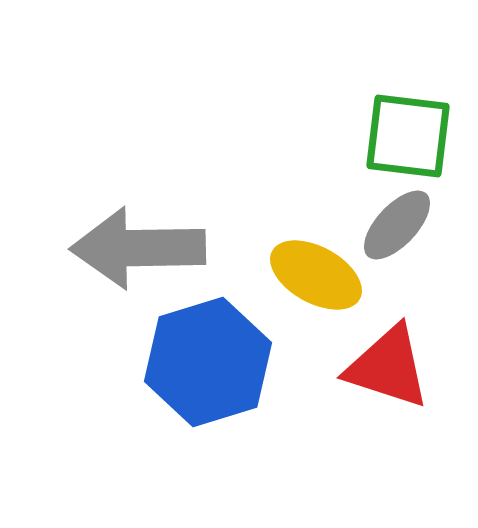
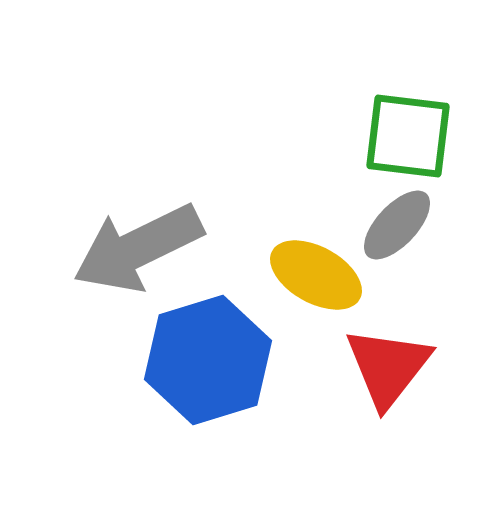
gray arrow: rotated 25 degrees counterclockwise
blue hexagon: moved 2 px up
red triangle: rotated 50 degrees clockwise
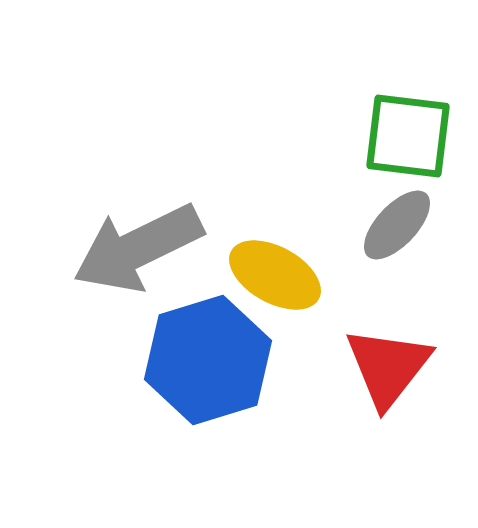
yellow ellipse: moved 41 px left
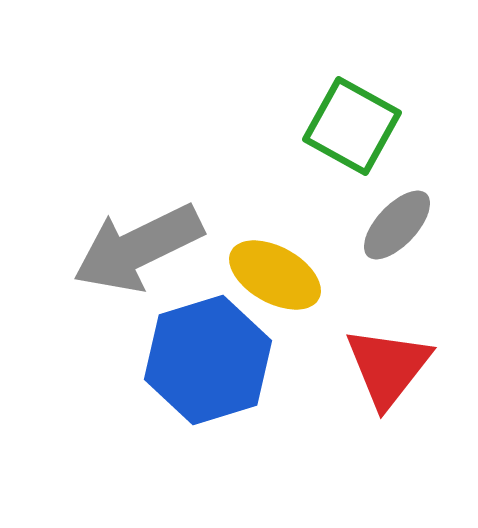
green square: moved 56 px left, 10 px up; rotated 22 degrees clockwise
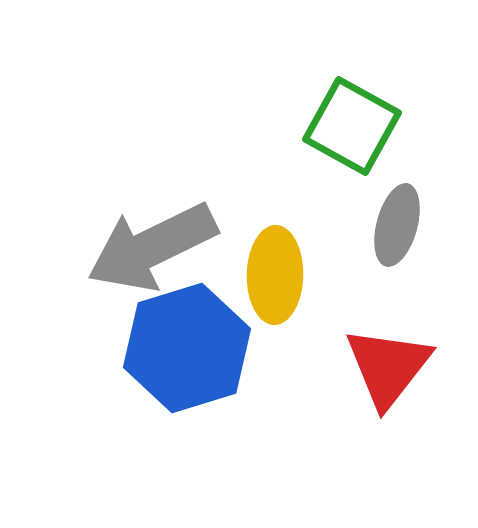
gray ellipse: rotated 28 degrees counterclockwise
gray arrow: moved 14 px right, 1 px up
yellow ellipse: rotated 62 degrees clockwise
blue hexagon: moved 21 px left, 12 px up
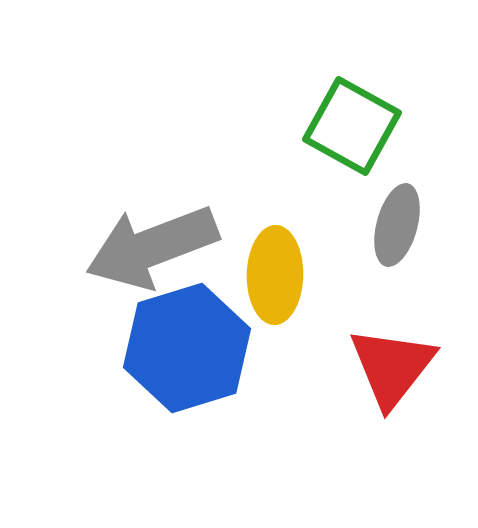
gray arrow: rotated 5 degrees clockwise
red triangle: moved 4 px right
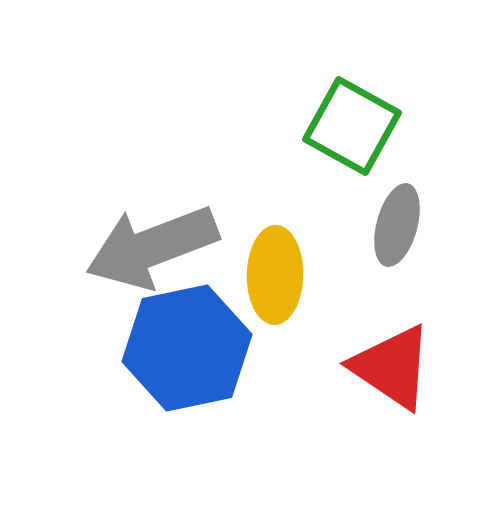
blue hexagon: rotated 5 degrees clockwise
red triangle: rotated 34 degrees counterclockwise
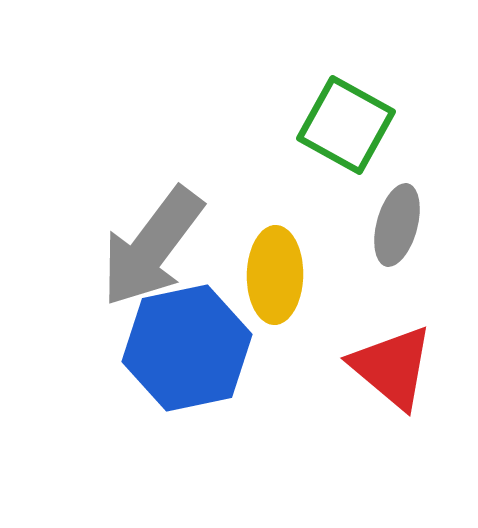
green square: moved 6 px left, 1 px up
gray arrow: rotated 32 degrees counterclockwise
red triangle: rotated 6 degrees clockwise
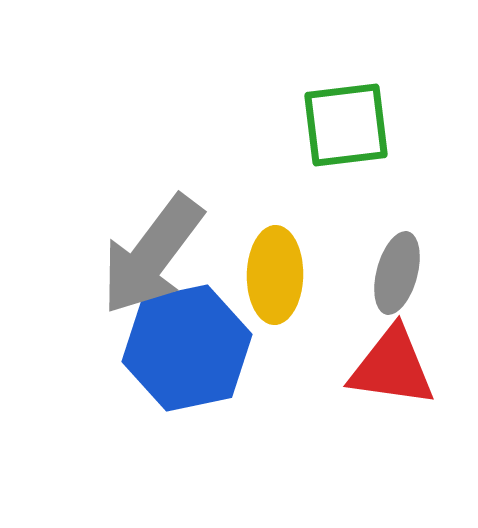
green square: rotated 36 degrees counterclockwise
gray ellipse: moved 48 px down
gray arrow: moved 8 px down
red triangle: rotated 32 degrees counterclockwise
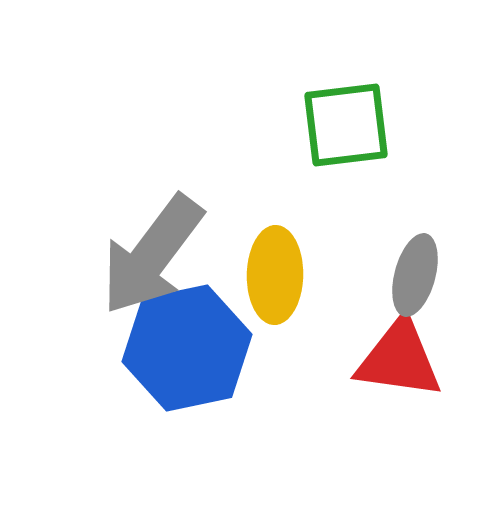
gray ellipse: moved 18 px right, 2 px down
red triangle: moved 7 px right, 8 px up
